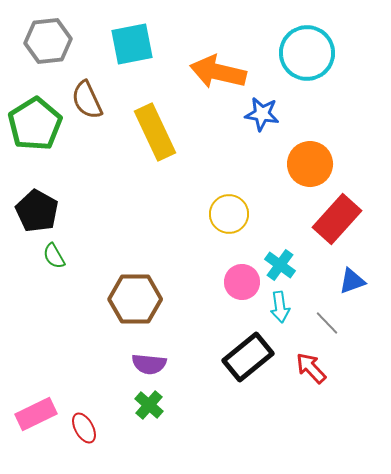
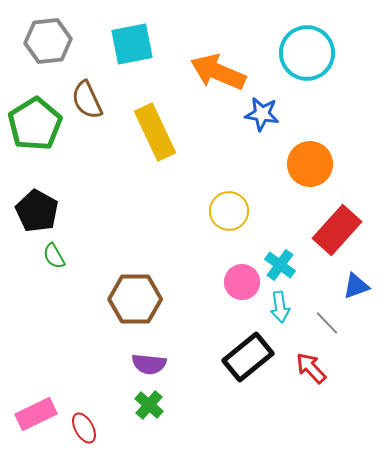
orange arrow: rotated 10 degrees clockwise
yellow circle: moved 3 px up
red rectangle: moved 11 px down
blue triangle: moved 4 px right, 5 px down
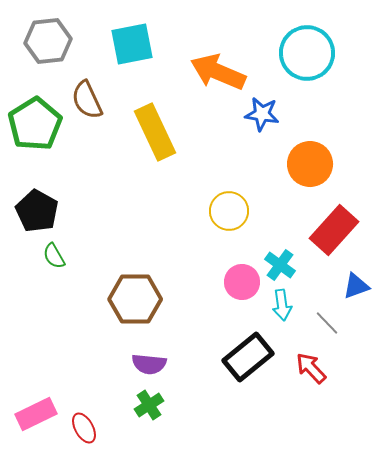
red rectangle: moved 3 px left
cyan arrow: moved 2 px right, 2 px up
green cross: rotated 16 degrees clockwise
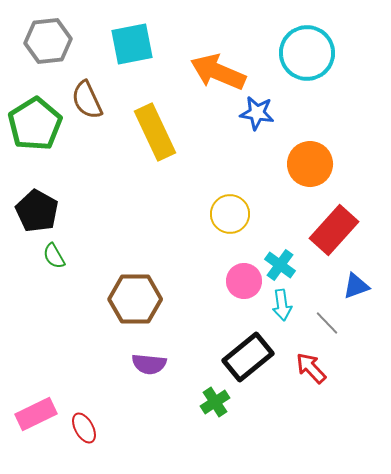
blue star: moved 5 px left, 1 px up
yellow circle: moved 1 px right, 3 px down
pink circle: moved 2 px right, 1 px up
green cross: moved 66 px right, 3 px up
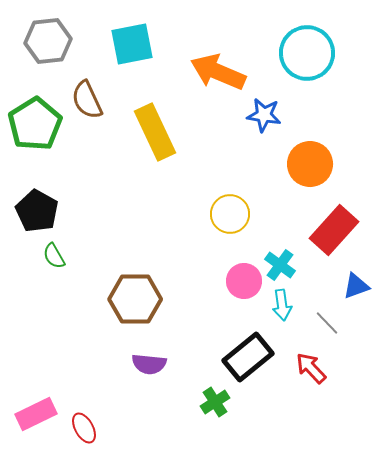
blue star: moved 7 px right, 2 px down
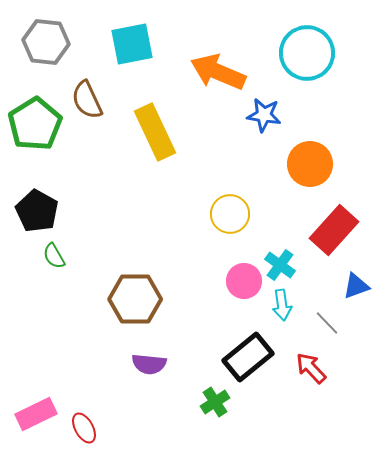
gray hexagon: moved 2 px left, 1 px down; rotated 12 degrees clockwise
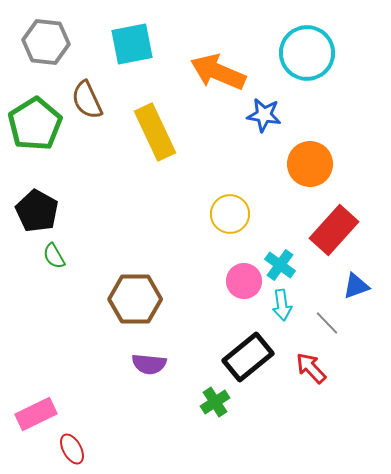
red ellipse: moved 12 px left, 21 px down
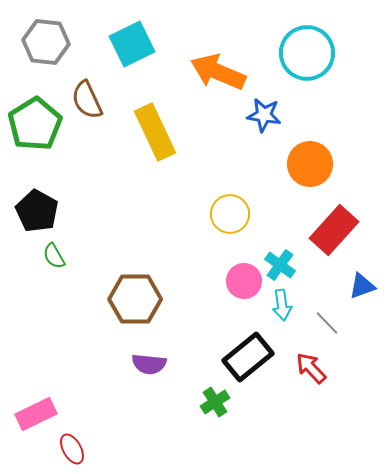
cyan square: rotated 15 degrees counterclockwise
blue triangle: moved 6 px right
